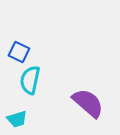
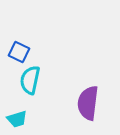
purple semicircle: rotated 124 degrees counterclockwise
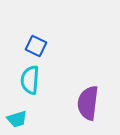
blue square: moved 17 px right, 6 px up
cyan semicircle: rotated 8 degrees counterclockwise
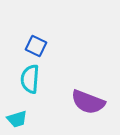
cyan semicircle: moved 1 px up
purple semicircle: moved 1 px up; rotated 76 degrees counterclockwise
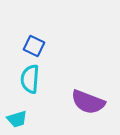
blue square: moved 2 px left
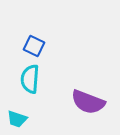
cyan trapezoid: rotated 35 degrees clockwise
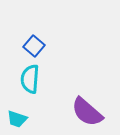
blue square: rotated 15 degrees clockwise
purple semicircle: moved 1 px left, 10 px down; rotated 20 degrees clockwise
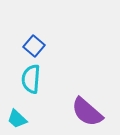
cyan semicircle: moved 1 px right
cyan trapezoid: rotated 25 degrees clockwise
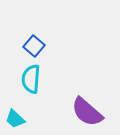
cyan trapezoid: moved 2 px left
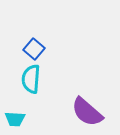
blue square: moved 3 px down
cyan trapezoid: rotated 40 degrees counterclockwise
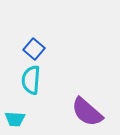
cyan semicircle: moved 1 px down
